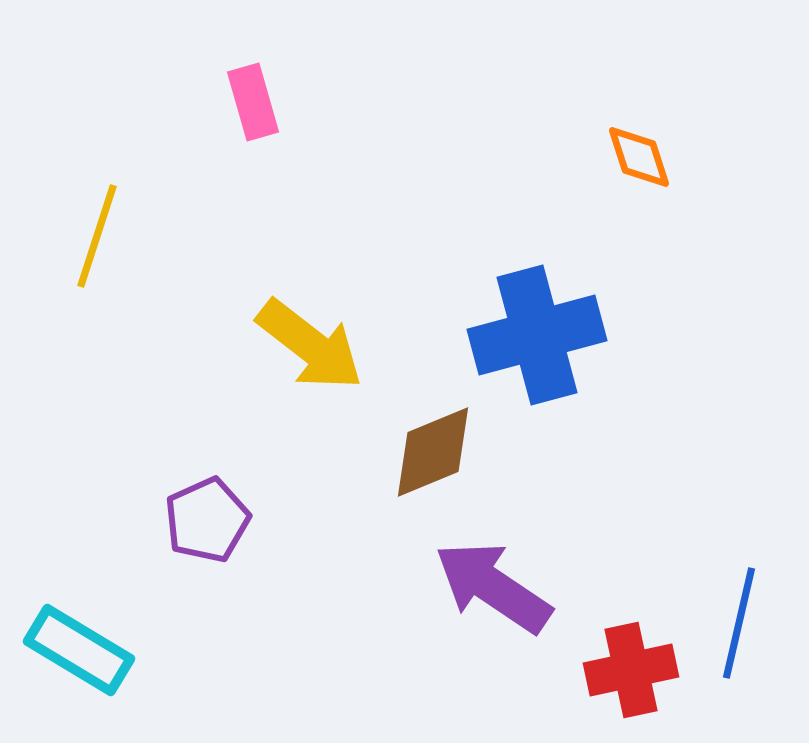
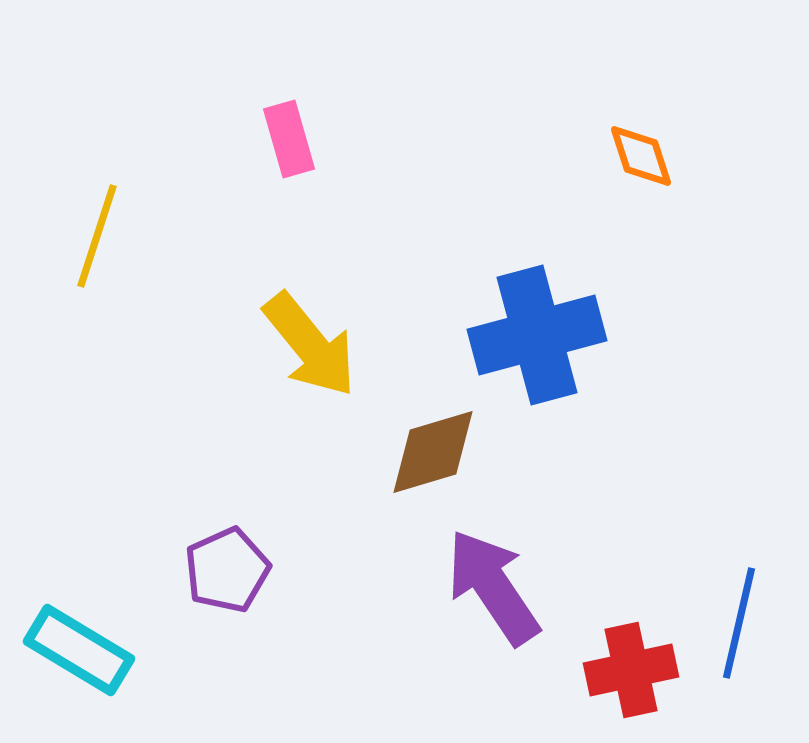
pink rectangle: moved 36 px right, 37 px down
orange diamond: moved 2 px right, 1 px up
yellow arrow: rotated 13 degrees clockwise
brown diamond: rotated 6 degrees clockwise
purple pentagon: moved 20 px right, 50 px down
purple arrow: rotated 22 degrees clockwise
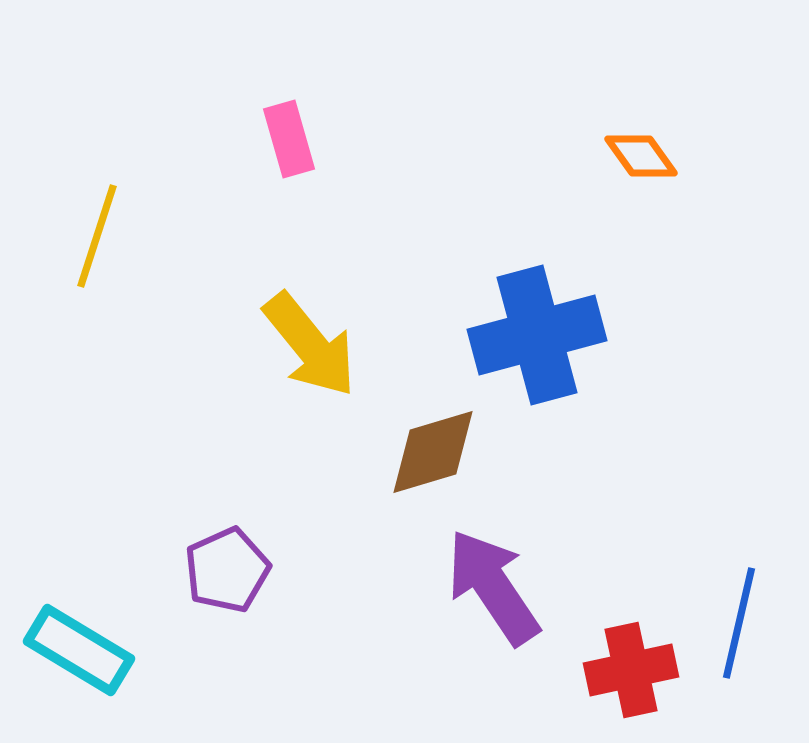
orange diamond: rotated 18 degrees counterclockwise
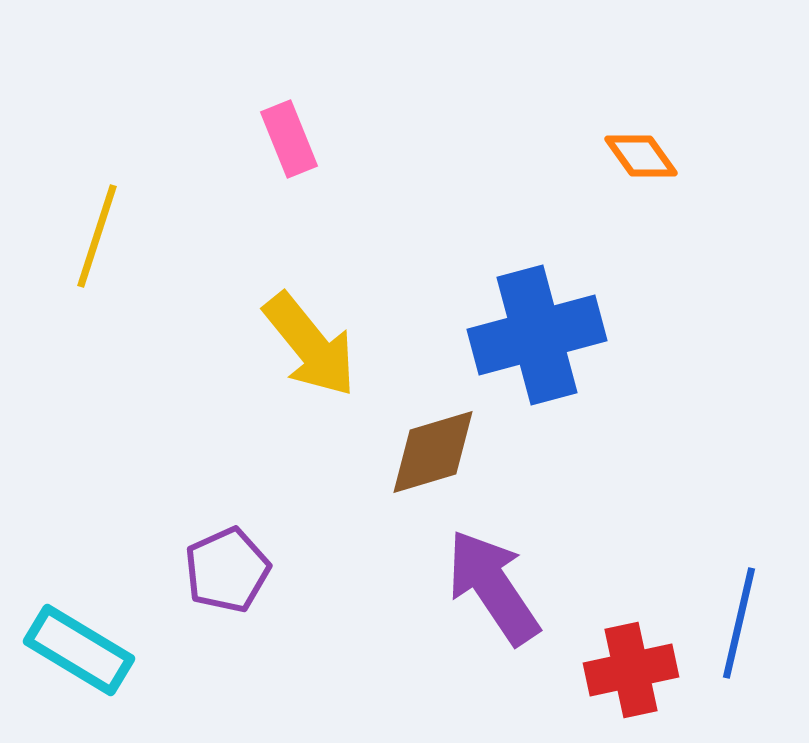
pink rectangle: rotated 6 degrees counterclockwise
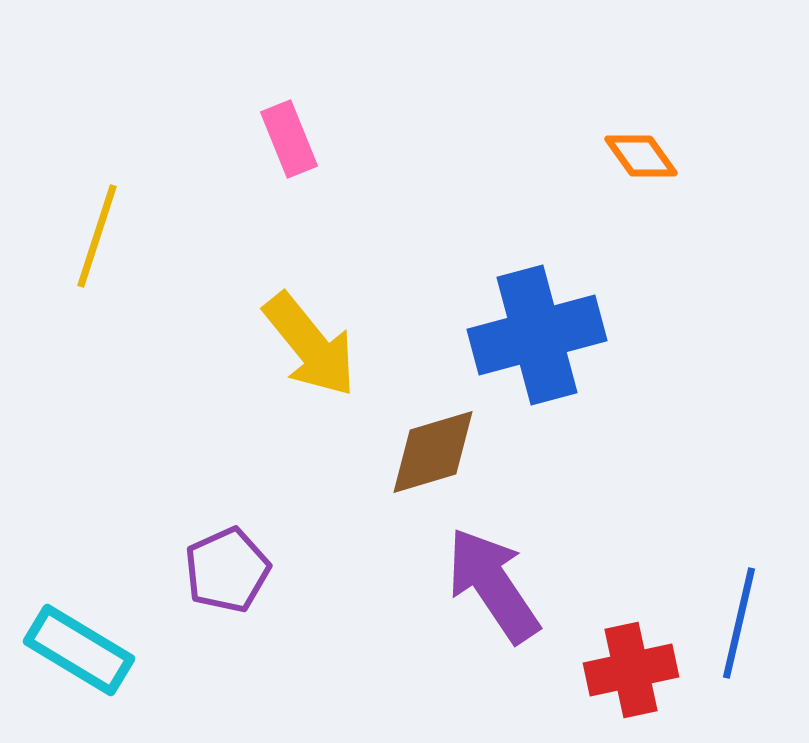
purple arrow: moved 2 px up
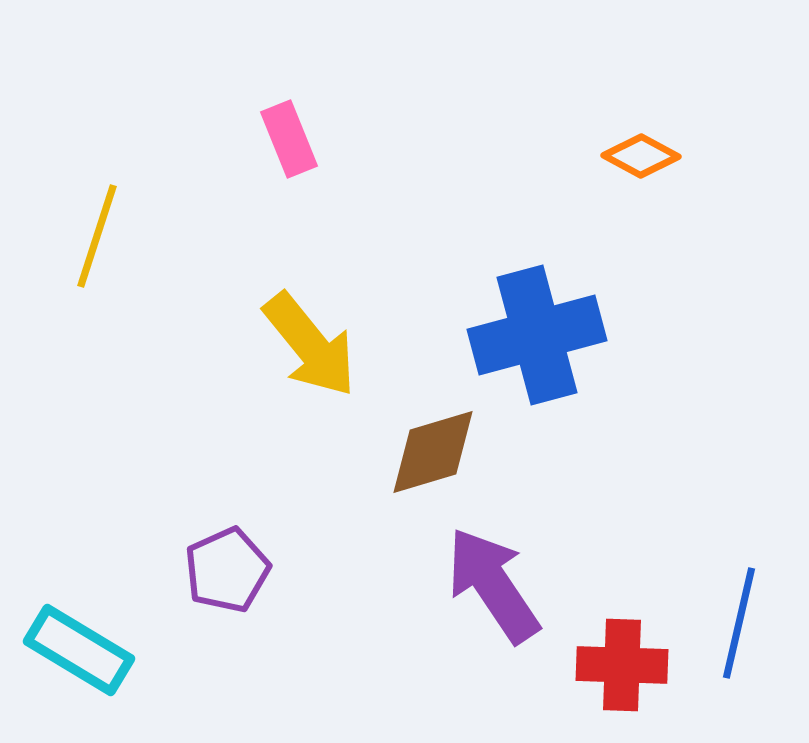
orange diamond: rotated 26 degrees counterclockwise
red cross: moved 9 px left, 5 px up; rotated 14 degrees clockwise
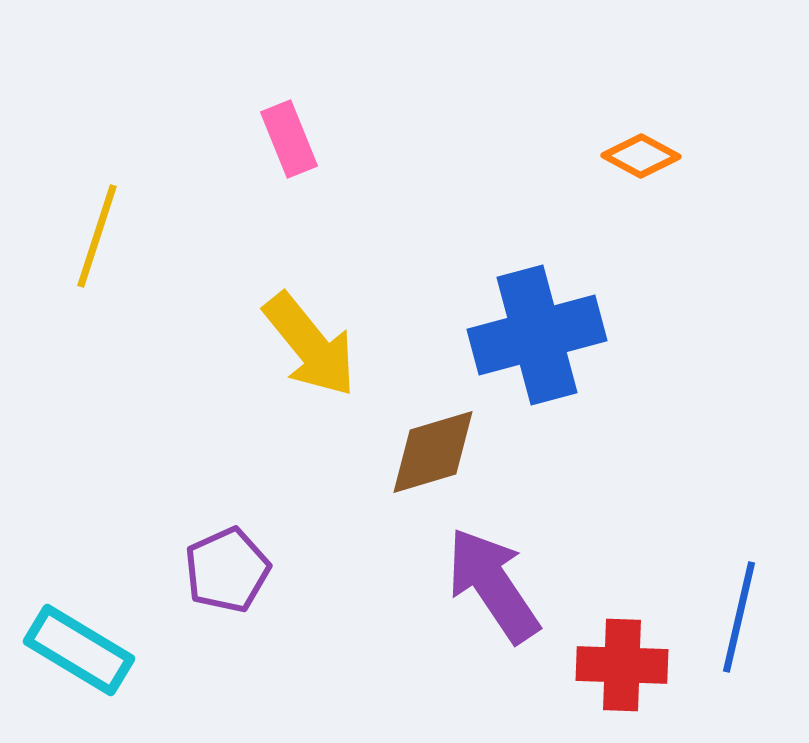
blue line: moved 6 px up
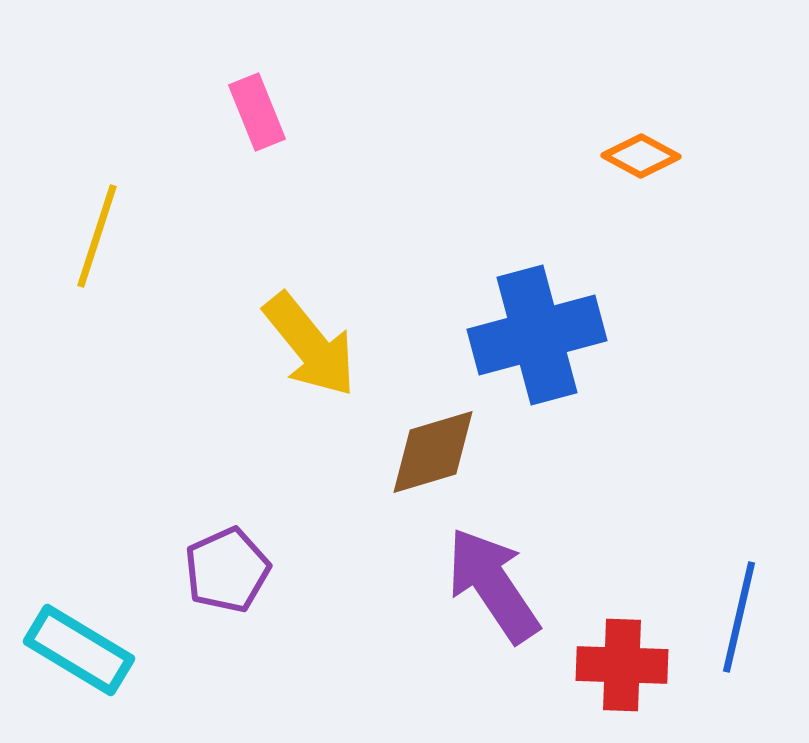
pink rectangle: moved 32 px left, 27 px up
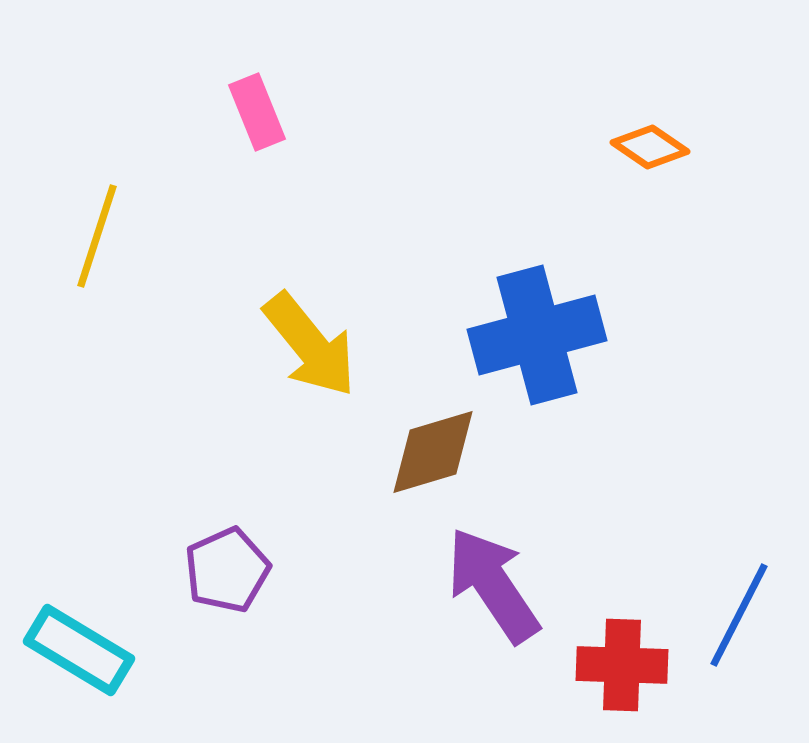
orange diamond: moved 9 px right, 9 px up; rotated 6 degrees clockwise
blue line: moved 2 px up; rotated 14 degrees clockwise
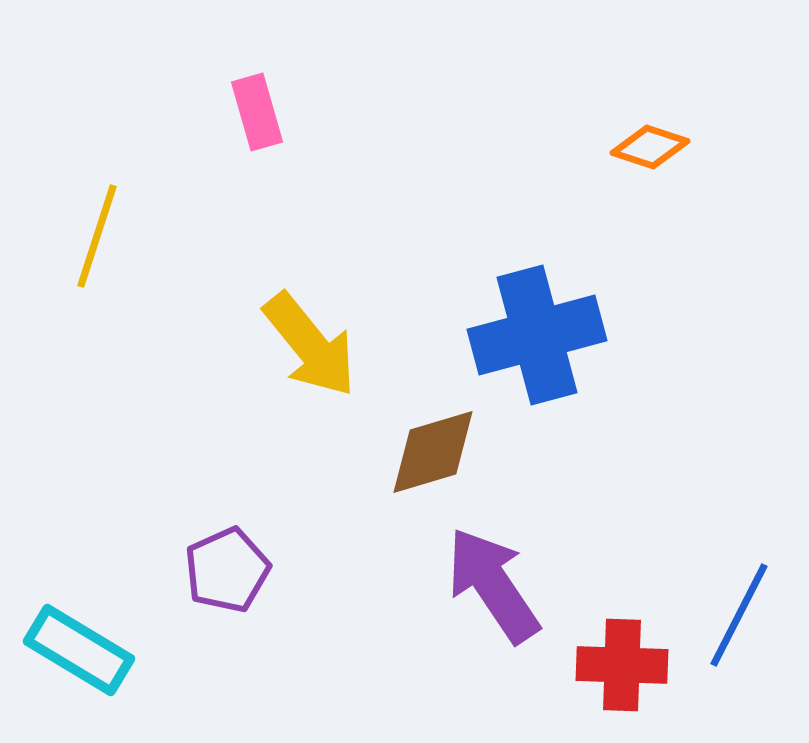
pink rectangle: rotated 6 degrees clockwise
orange diamond: rotated 16 degrees counterclockwise
